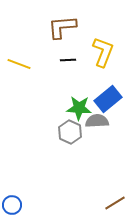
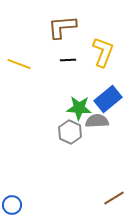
brown line: moved 1 px left, 5 px up
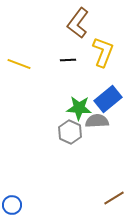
brown L-shape: moved 16 px right, 4 px up; rotated 48 degrees counterclockwise
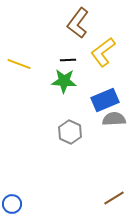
yellow L-shape: rotated 148 degrees counterclockwise
blue rectangle: moved 3 px left, 1 px down; rotated 16 degrees clockwise
green star: moved 15 px left, 27 px up
gray semicircle: moved 17 px right, 2 px up
blue circle: moved 1 px up
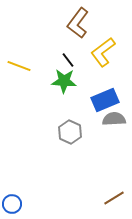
black line: rotated 56 degrees clockwise
yellow line: moved 2 px down
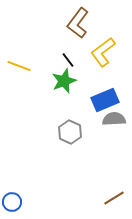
green star: rotated 25 degrees counterclockwise
blue circle: moved 2 px up
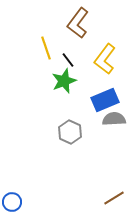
yellow L-shape: moved 2 px right, 7 px down; rotated 16 degrees counterclockwise
yellow line: moved 27 px right, 18 px up; rotated 50 degrees clockwise
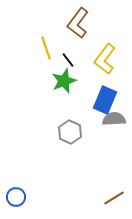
blue rectangle: rotated 44 degrees counterclockwise
blue circle: moved 4 px right, 5 px up
